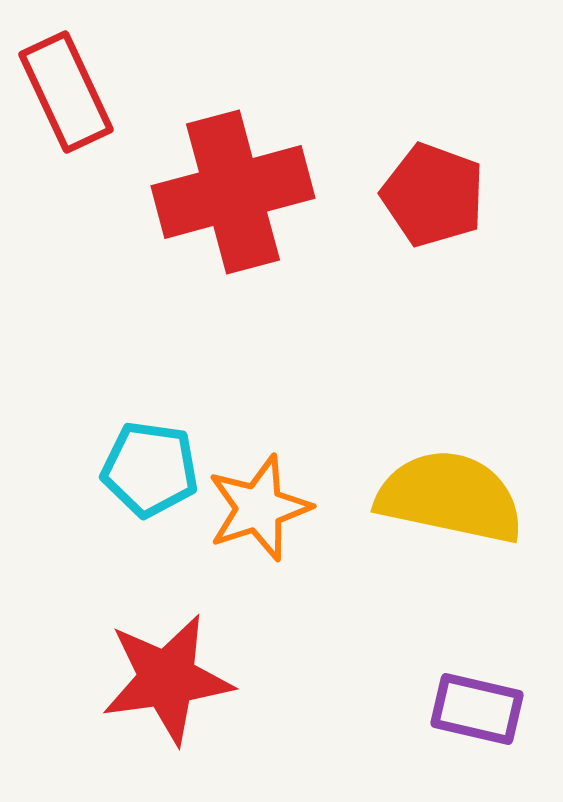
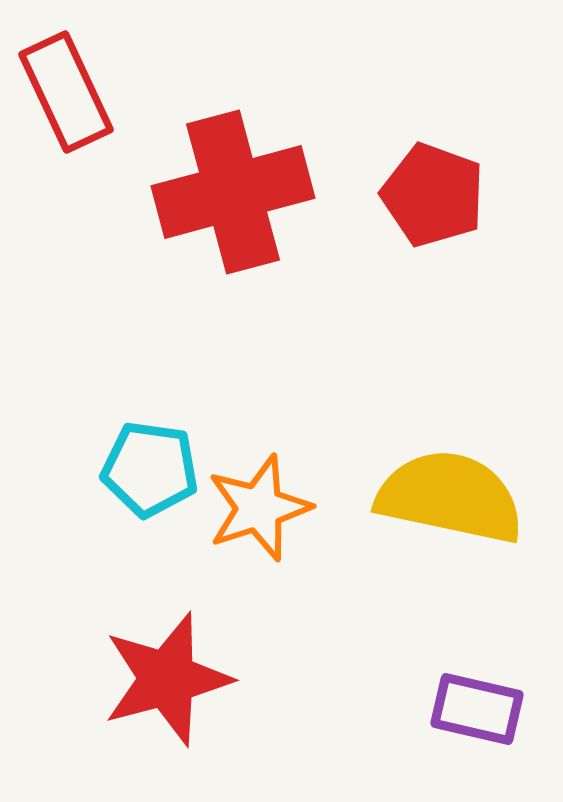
red star: rotated 7 degrees counterclockwise
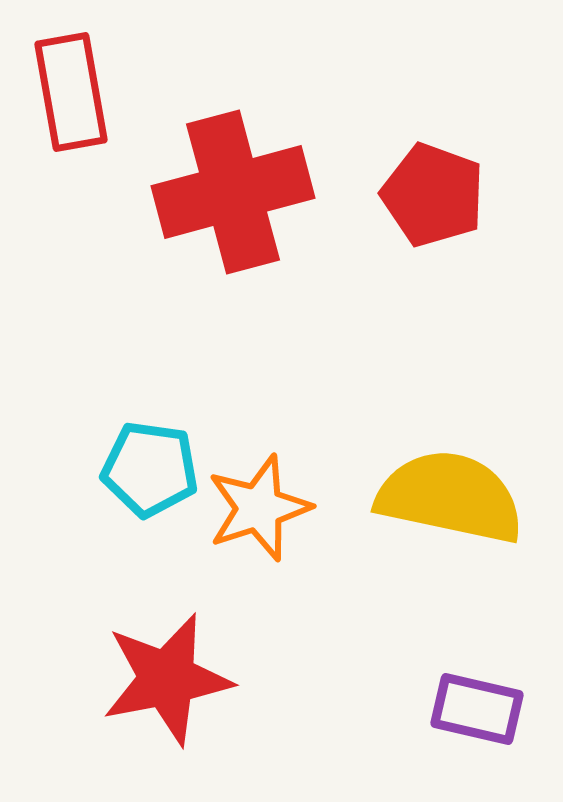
red rectangle: moved 5 px right; rotated 15 degrees clockwise
red star: rotated 4 degrees clockwise
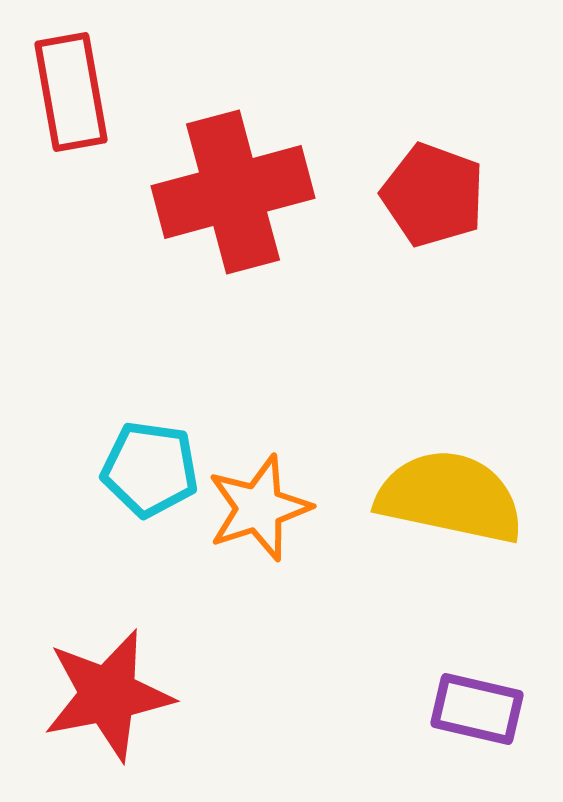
red star: moved 59 px left, 16 px down
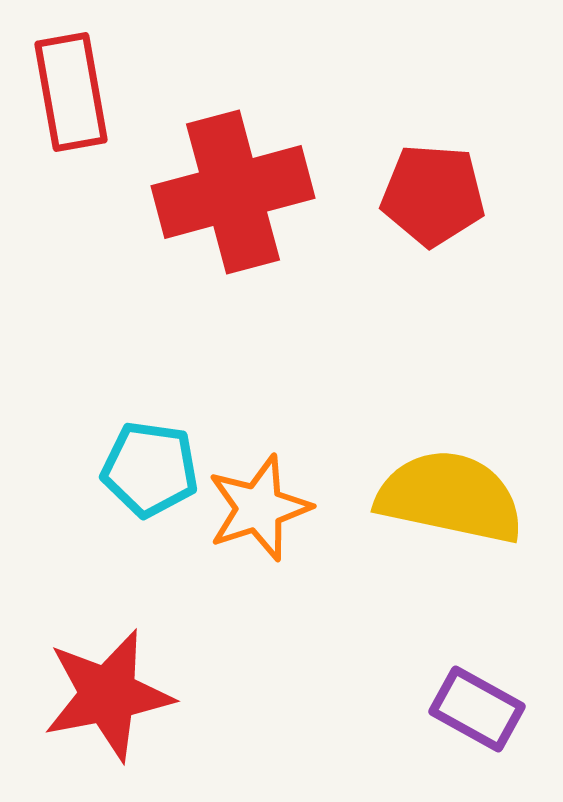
red pentagon: rotated 16 degrees counterclockwise
purple rectangle: rotated 16 degrees clockwise
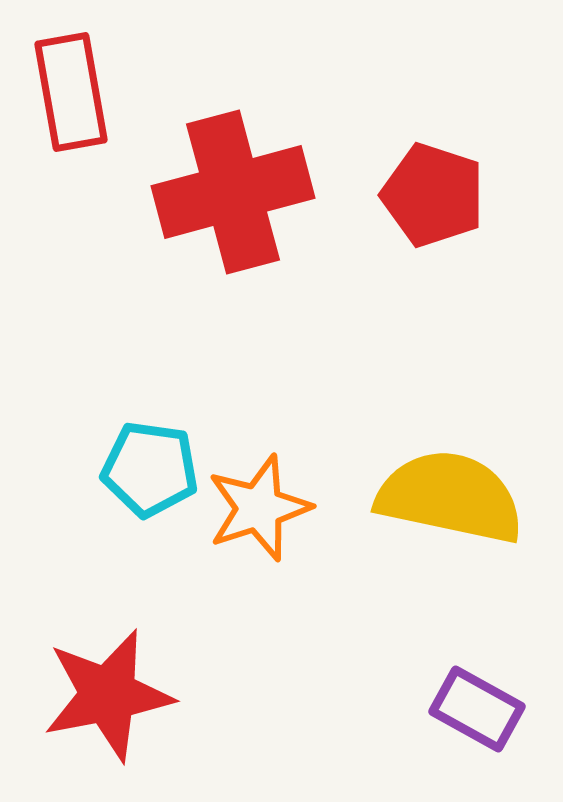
red pentagon: rotated 14 degrees clockwise
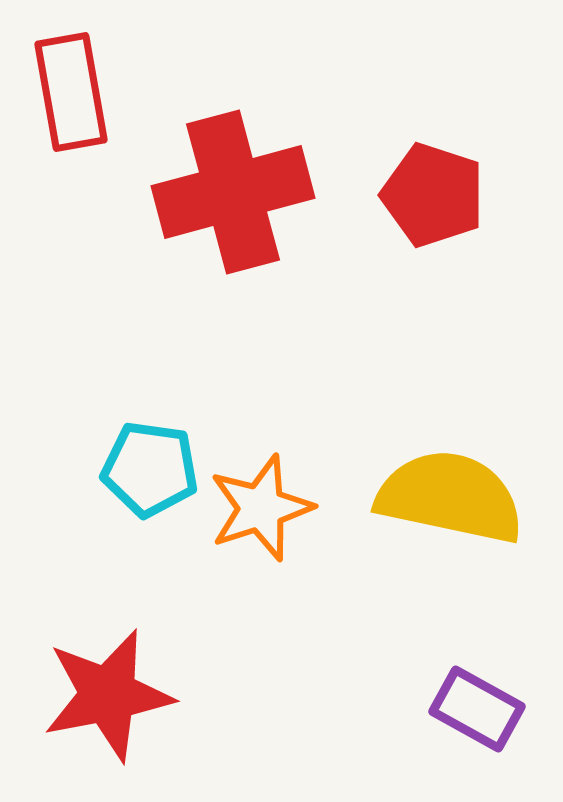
orange star: moved 2 px right
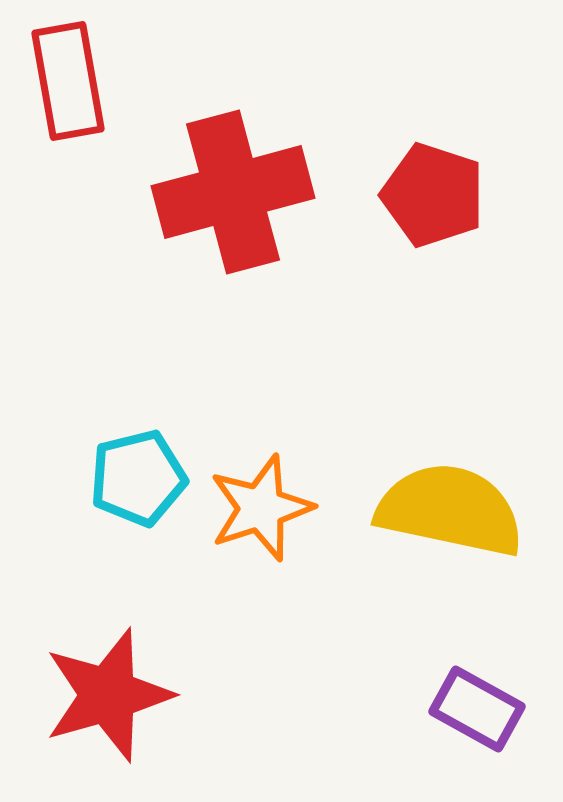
red rectangle: moved 3 px left, 11 px up
cyan pentagon: moved 12 px left, 9 px down; rotated 22 degrees counterclockwise
yellow semicircle: moved 13 px down
red star: rotated 5 degrees counterclockwise
